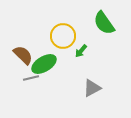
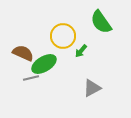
green semicircle: moved 3 px left, 1 px up
brown semicircle: moved 2 px up; rotated 20 degrees counterclockwise
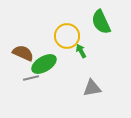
green semicircle: rotated 10 degrees clockwise
yellow circle: moved 4 px right
green arrow: rotated 112 degrees clockwise
gray triangle: rotated 18 degrees clockwise
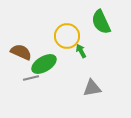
brown semicircle: moved 2 px left, 1 px up
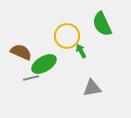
green semicircle: moved 1 px right, 2 px down
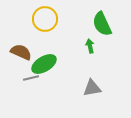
yellow circle: moved 22 px left, 17 px up
green arrow: moved 9 px right, 5 px up; rotated 16 degrees clockwise
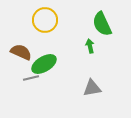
yellow circle: moved 1 px down
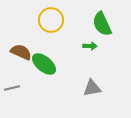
yellow circle: moved 6 px right
green arrow: rotated 104 degrees clockwise
green ellipse: rotated 70 degrees clockwise
gray line: moved 19 px left, 10 px down
